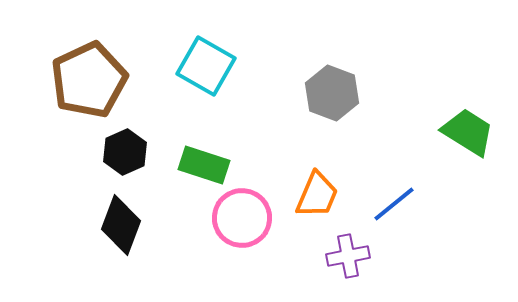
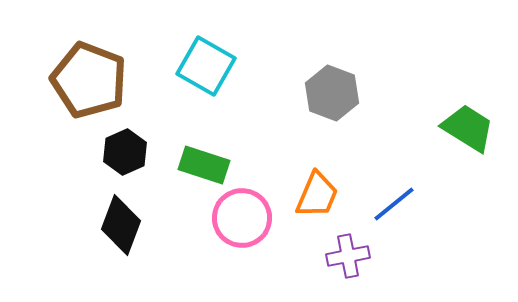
brown pentagon: rotated 26 degrees counterclockwise
green trapezoid: moved 4 px up
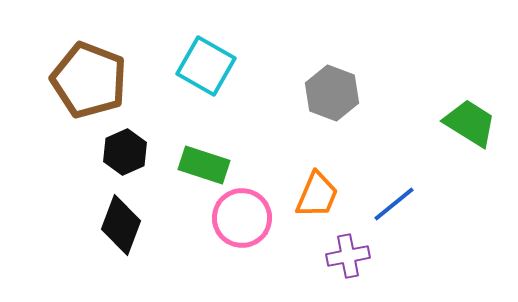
green trapezoid: moved 2 px right, 5 px up
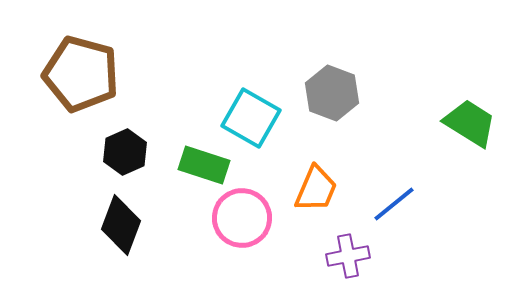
cyan square: moved 45 px right, 52 px down
brown pentagon: moved 8 px left, 6 px up; rotated 6 degrees counterclockwise
orange trapezoid: moved 1 px left, 6 px up
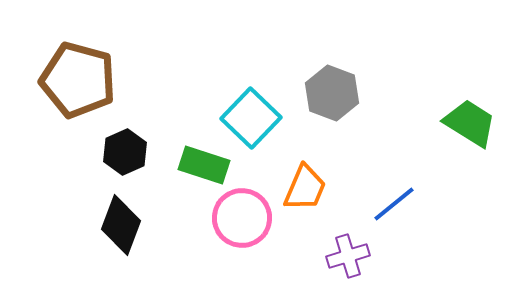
brown pentagon: moved 3 px left, 6 px down
cyan square: rotated 14 degrees clockwise
orange trapezoid: moved 11 px left, 1 px up
purple cross: rotated 6 degrees counterclockwise
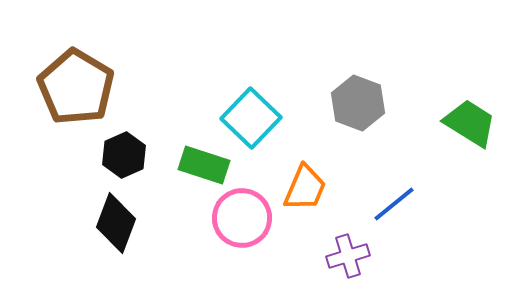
brown pentagon: moved 2 px left, 7 px down; rotated 16 degrees clockwise
gray hexagon: moved 26 px right, 10 px down
black hexagon: moved 1 px left, 3 px down
black diamond: moved 5 px left, 2 px up
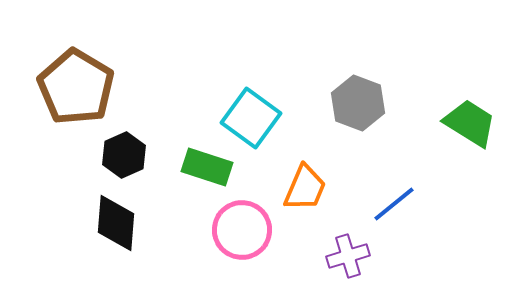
cyan square: rotated 8 degrees counterclockwise
green rectangle: moved 3 px right, 2 px down
pink circle: moved 12 px down
black diamond: rotated 16 degrees counterclockwise
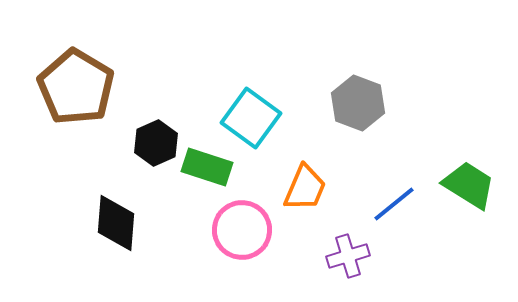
green trapezoid: moved 1 px left, 62 px down
black hexagon: moved 32 px right, 12 px up
